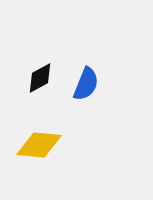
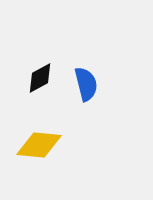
blue semicircle: rotated 36 degrees counterclockwise
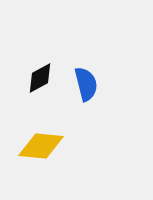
yellow diamond: moved 2 px right, 1 px down
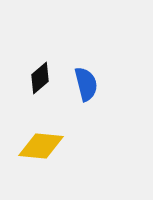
black diamond: rotated 12 degrees counterclockwise
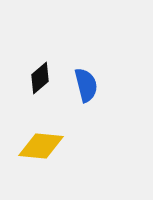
blue semicircle: moved 1 px down
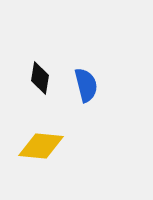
black diamond: rotated 40 degrees counterclockwise
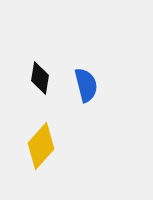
yellow diamond: rotated 54 degrees counterclockwise
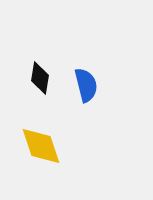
yellow diamond: rotated 60 degrees counterclockwise
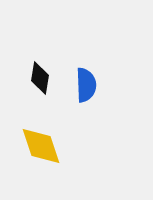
blue semicircle: rotated 12 degrees clockwise
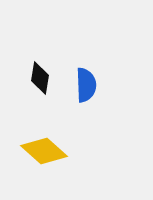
yellow diamond: moved 3 px right, 5 px down; rotated 30 degrees counterclockwise
